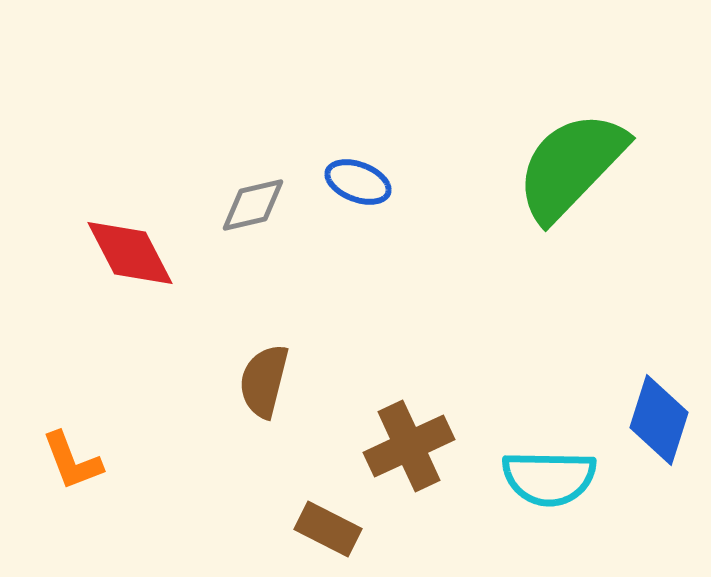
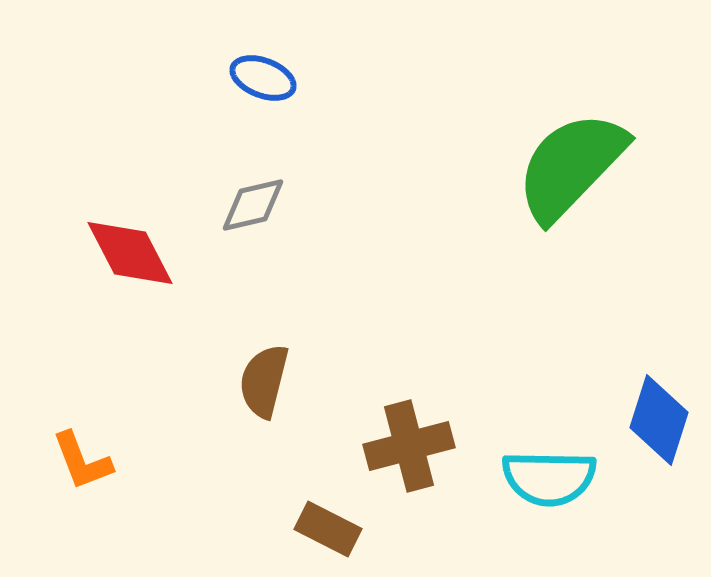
blue ellipse: moved 95 px left, 104 px up
brown cross: rotated 10 degrees clockwise
orange L-shape: moved 10 px right
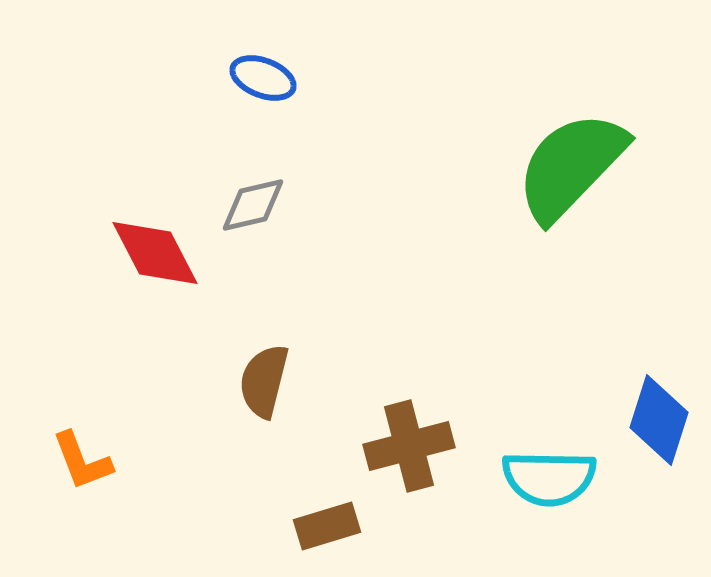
red diamond: moved 25 px right
brown rectangle: moved 1 px left, 3 px up; rotated 44 degrees counterclockwise
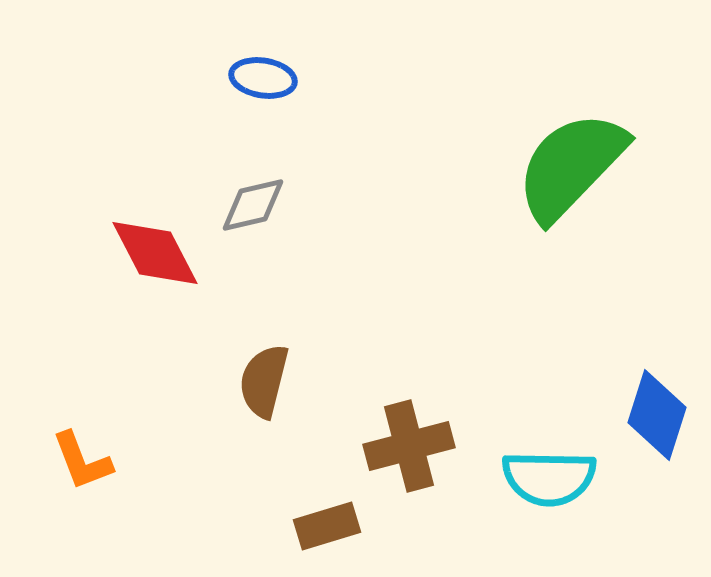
blue ellipse: rotated 12 degrees counterclockwise
blue diamond: moved 2 px left, 5 px up
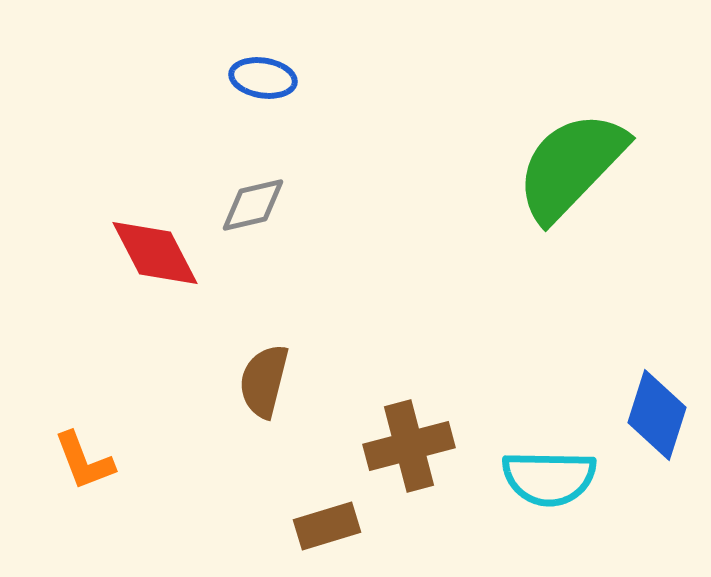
orange L-shape: moved 2 px right
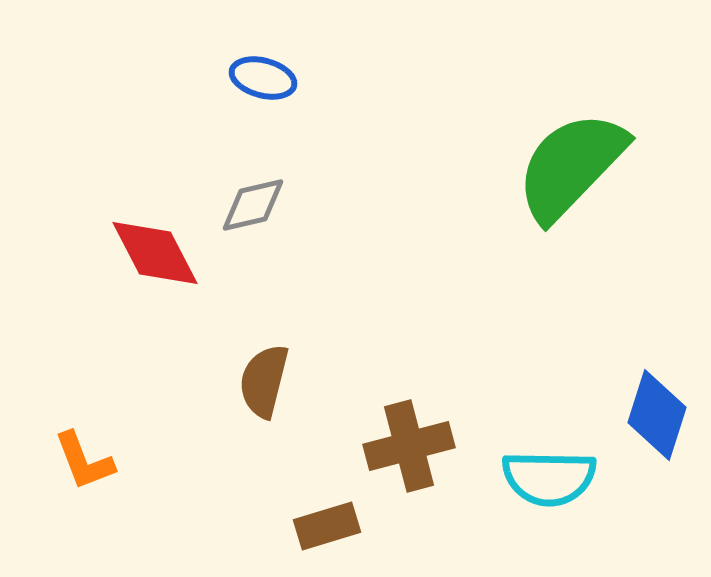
blue ellipse: rotated 6 degrees clockwise
